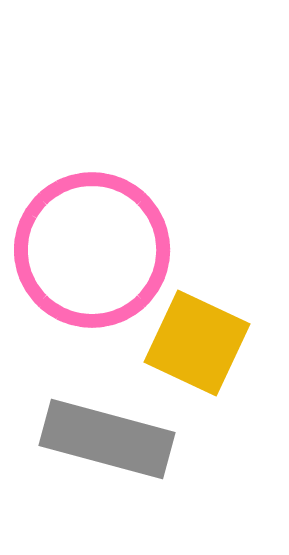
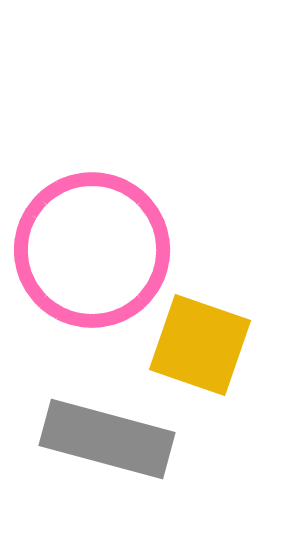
yellow square: moved 3 px right, 2 px down; rotated 6 degrees counterclockwise
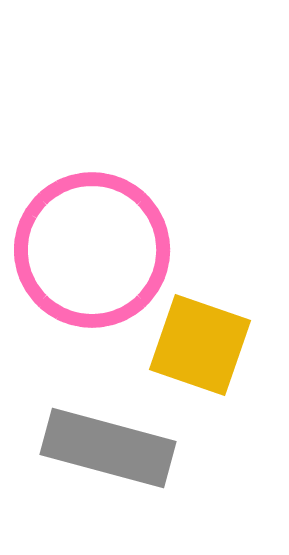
gray rectangle: moved 1 px right, 9 px down
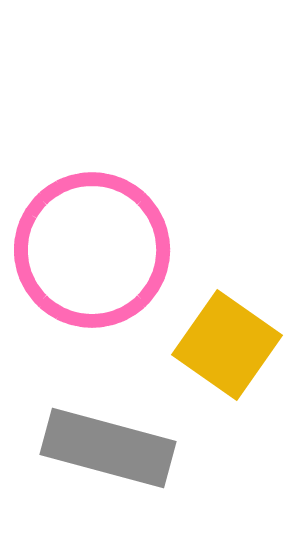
yellow square: moved 27 px right; rotated 16 degrees clockwise
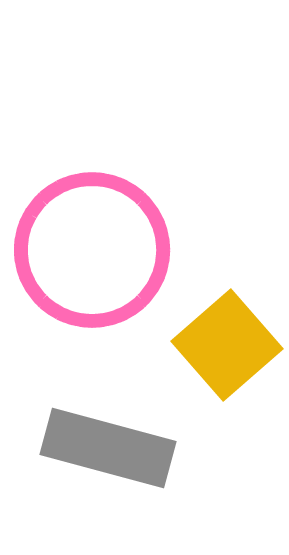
yellow square: rotated 14 degrees clockwise
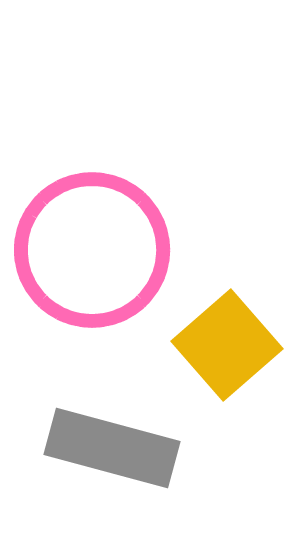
gray rectangle: moved 4 px right
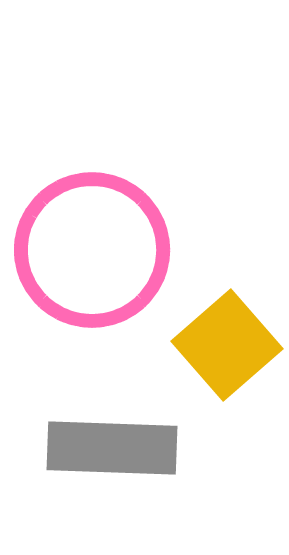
gray rectangle: rotated 13 degrees counterclockwise
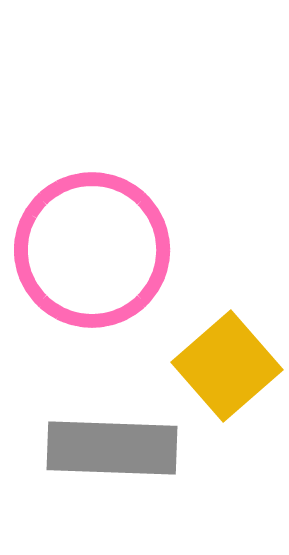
yellow square: moved 21 px down
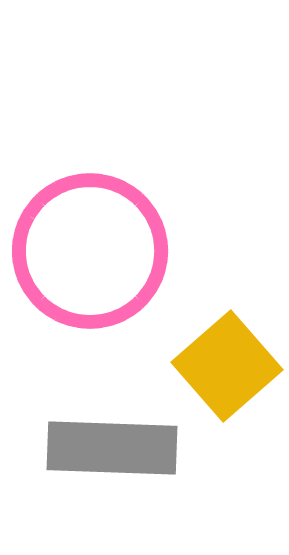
pink circle: moved 2 px left, 1 px down
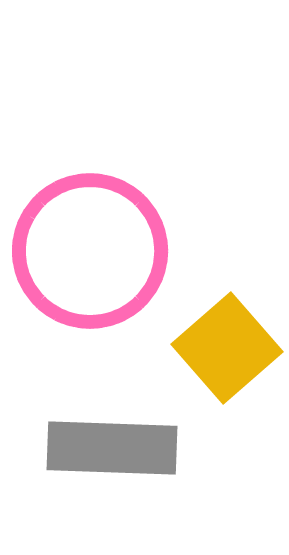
yellow square: moved 18 px up
